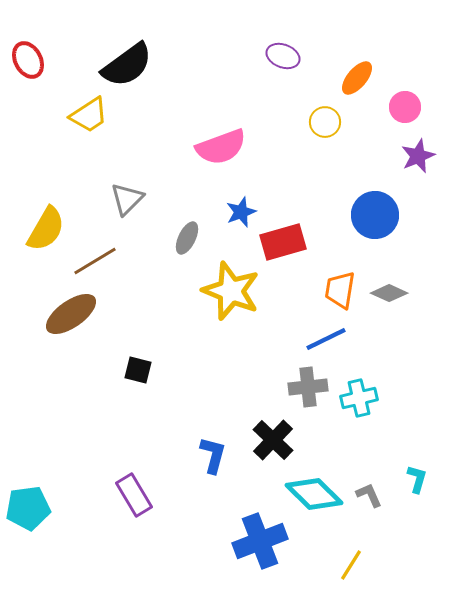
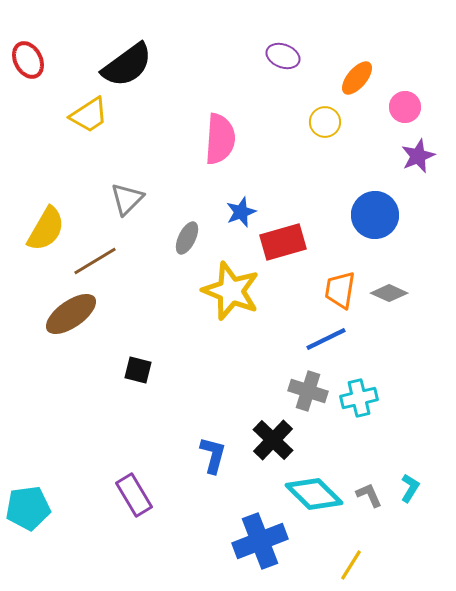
pink semicircle: moved 1 px left, 8 px up; rotated 66 degrees counterclockwise
gray cross: moved 4 px down; rotated 24 degrees clockwise
cyan L-shape: moved 7 px left, 9 px down; rotated 16 degrees clockwise
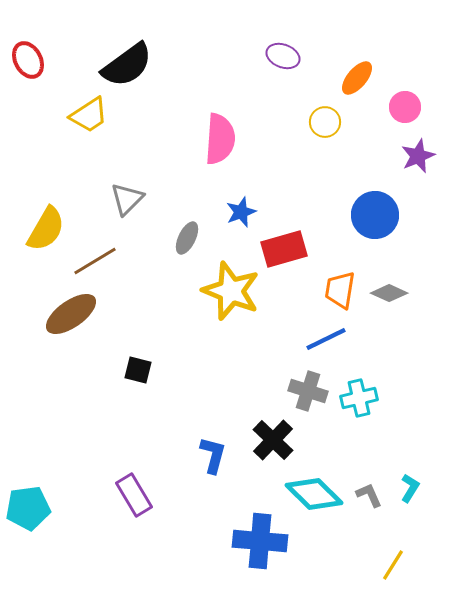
red rectangle: moved 1 px right, 7 px down
blue cross: rotated 26 degrees clockwise
yellow line: moved 42 px right
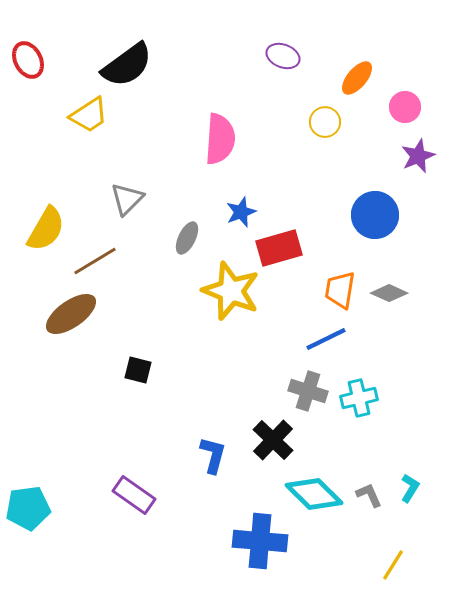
red rectangle: moved 5 px left, 1 px up
purple rectangle: rotated 24 degrees counterclockwise
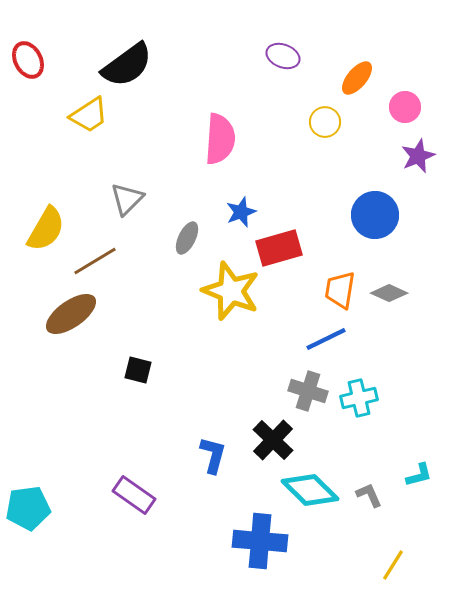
cyan L-shape: moved 9 px right, 13 px up; rotated 44 degrees clockwise
cyan diamond: moved 4 px left, 4 px up
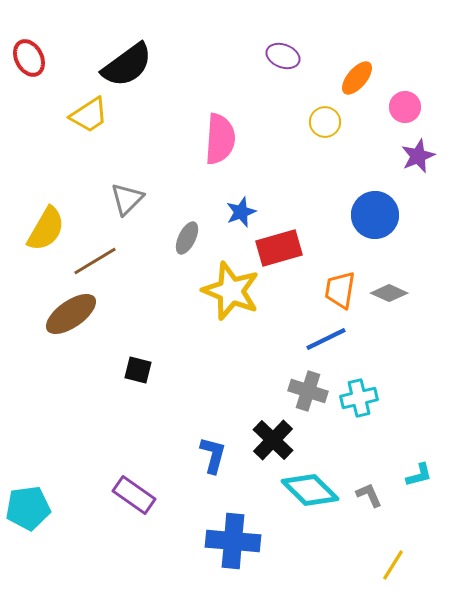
red ellipse: moved 1 px right, 2 px up
blue cross: moved 27 px left
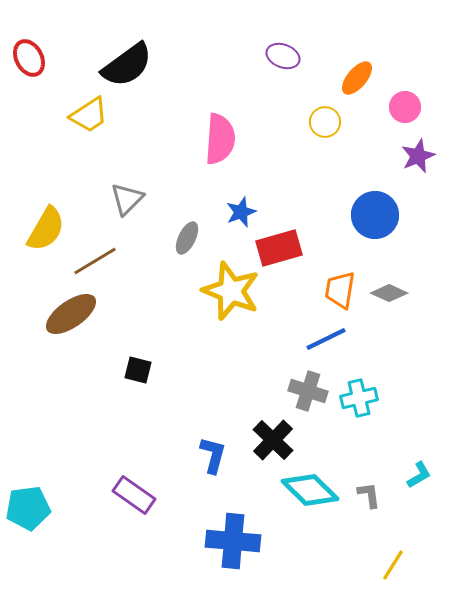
cyan L-shape: rotated 16 degrees counterclockwise
gray L-shape: rotated 16 degrees clockwise
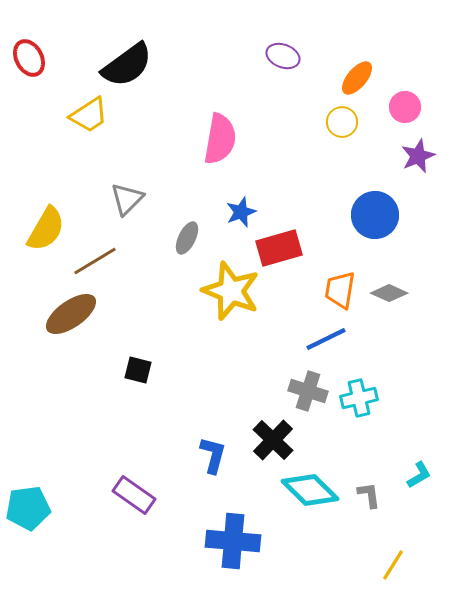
yellow circle: moved 17 px right
pink semicircle: rotated 6 degrees clockwise
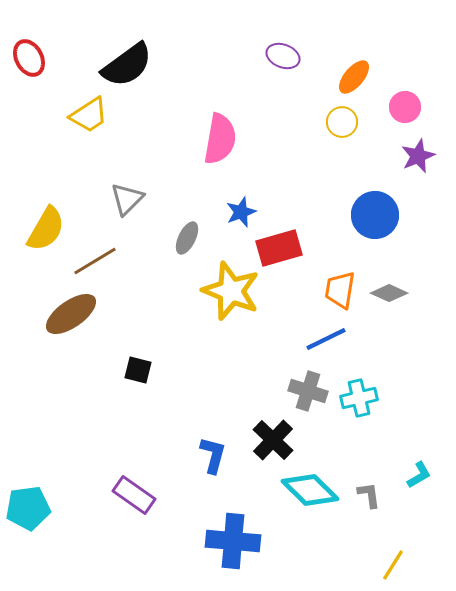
orange ellipse: moved 3 px left, 1 px up
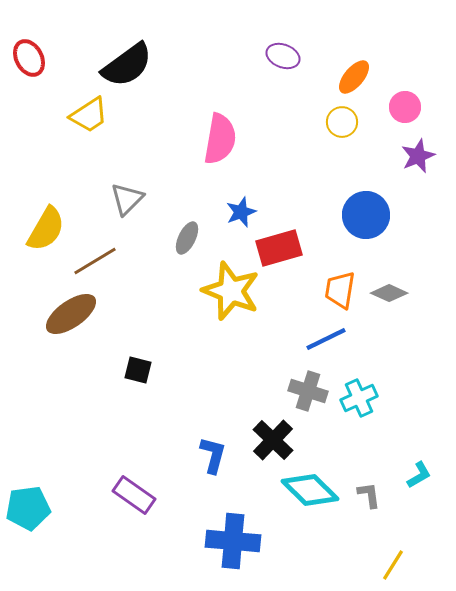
blue circle: moved 9 px left
cyan cross: rotated 12 degrees counterclockwise
